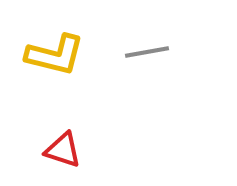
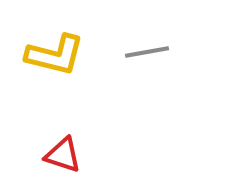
red triangle: moved 5 px down
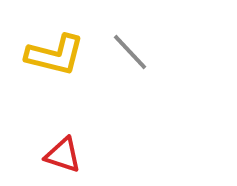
gray line: moved 17 px left; rotated 57 degrees clockwise
